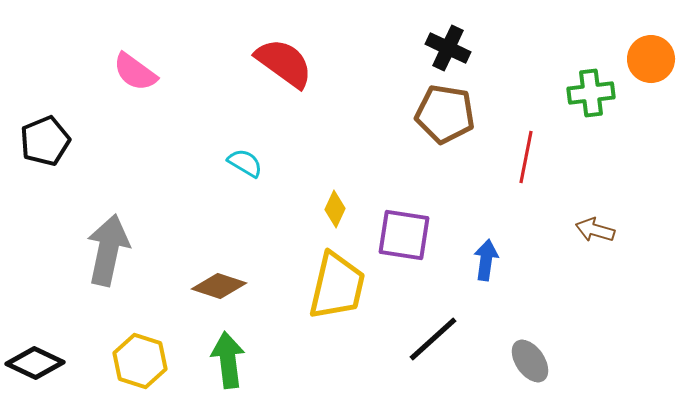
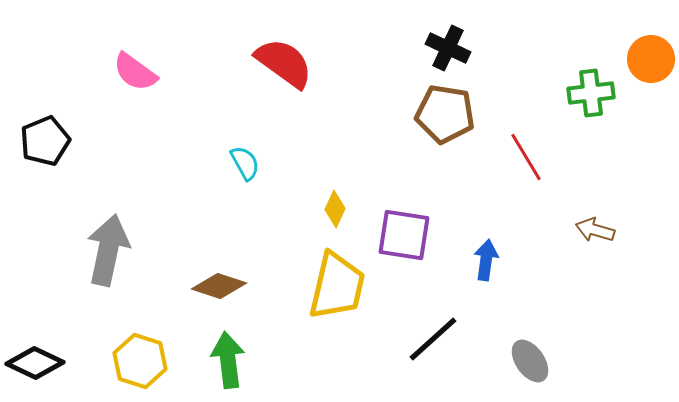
red line: rotated 42 degrees counterclockwise
cyan semicircle: rotated 30 degrees clockwise
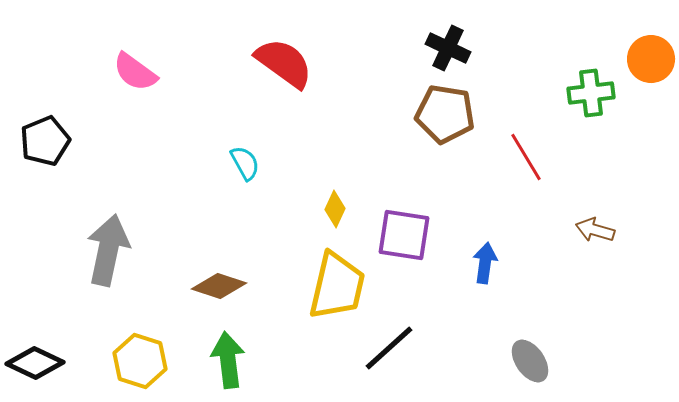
blue arrow: moved 1 px left, 3 px down
black line: moved 44 px left, 9 px down
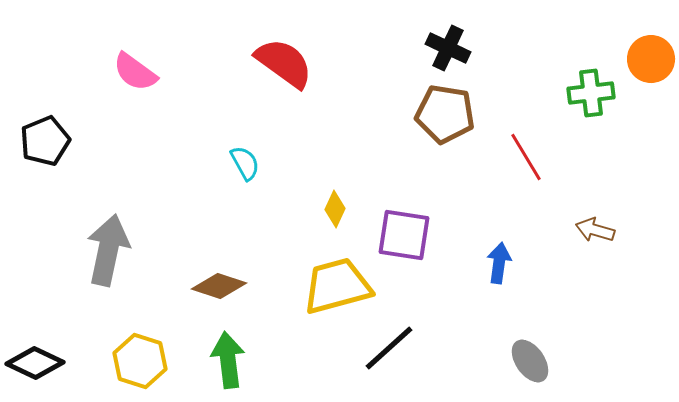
blue arrow: moved 14 px right
yellow trapezoid: rotated 118 degrees counterclockwise
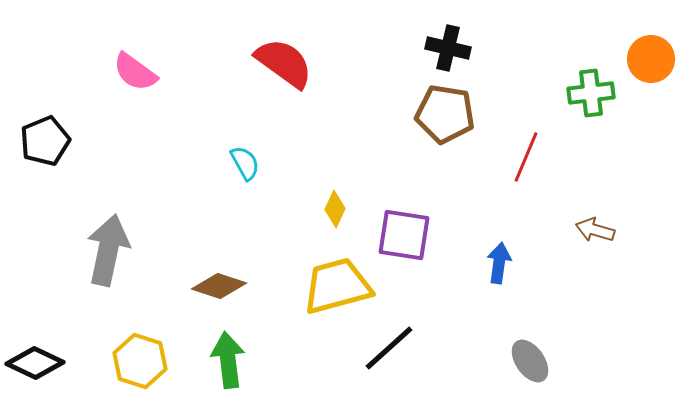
black cross: rotated 12 degrees counterclockwise
red line: rotated 54 degrees clockwise
